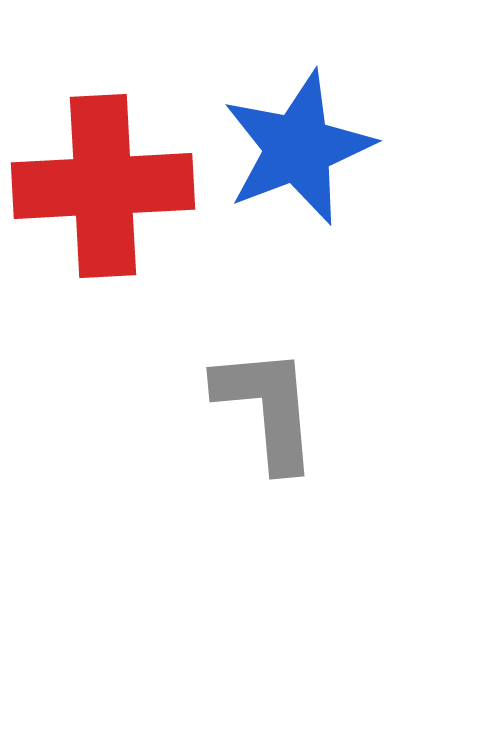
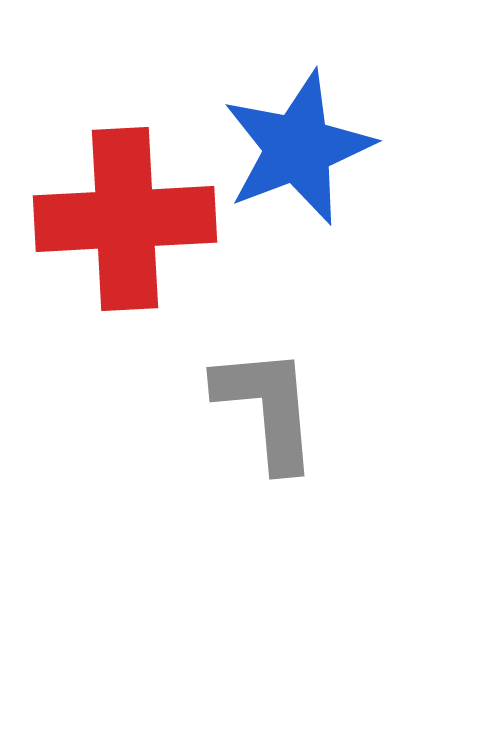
red cross: moved 22 px right, 33 px down
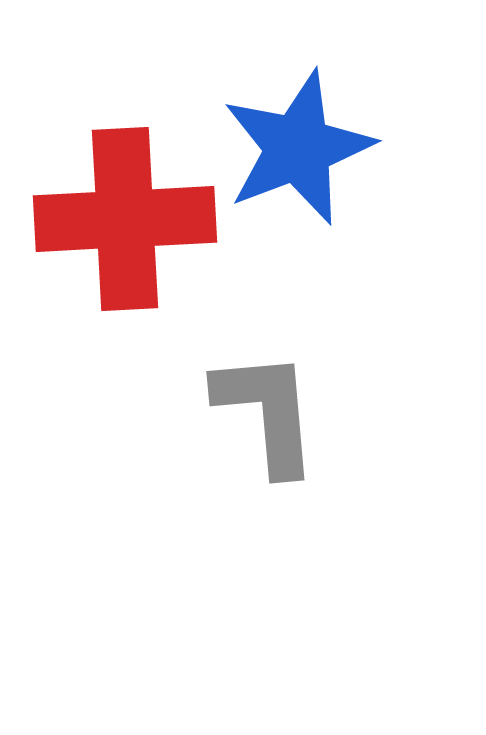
gray L-shape: moved 4 px down
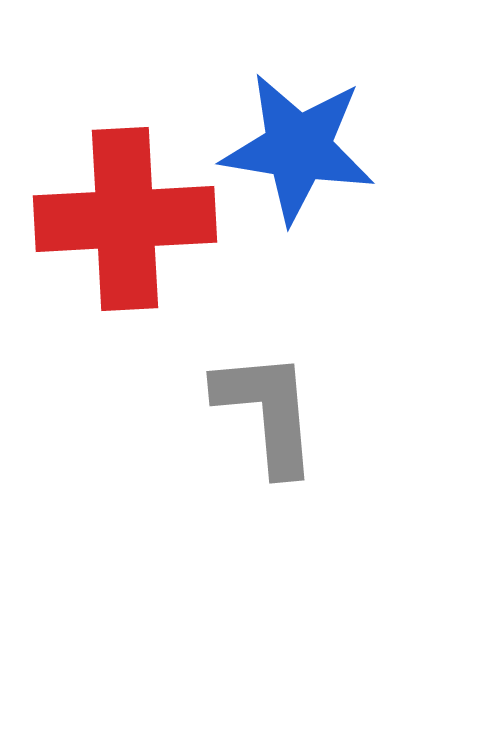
blue star: rotated 30 degrees clockwise
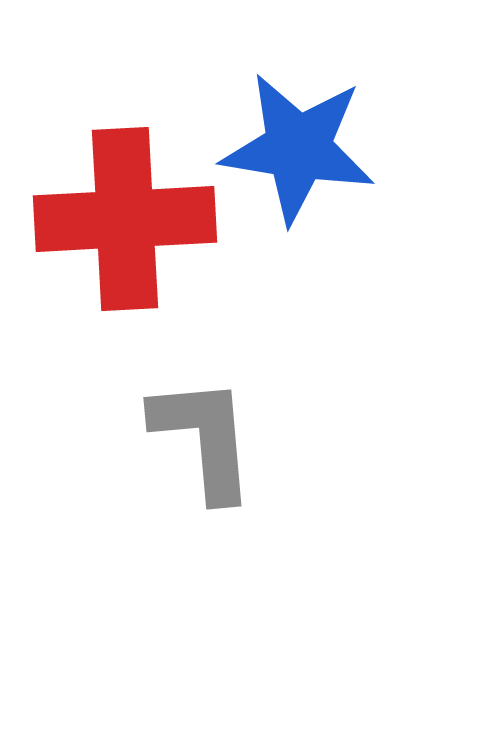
gray L-shape: moved 63 px left, 26 px down
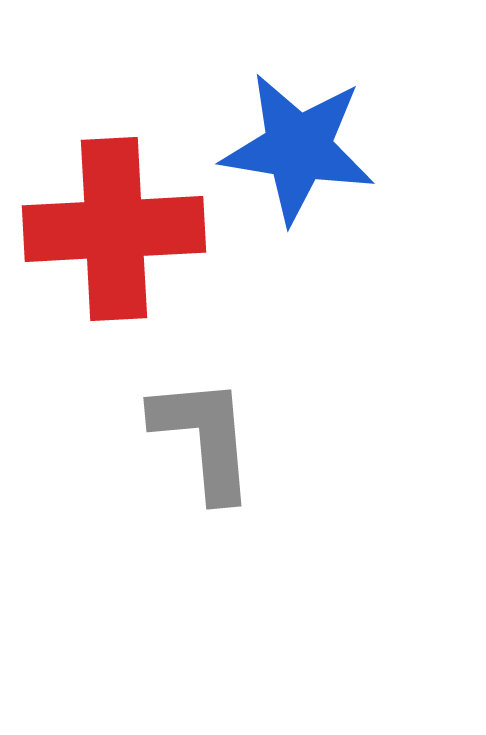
red cross: moved 11 px left, 10 px down
